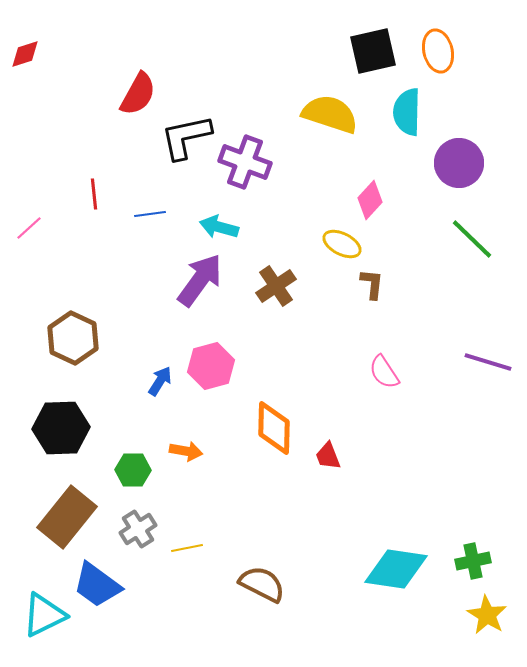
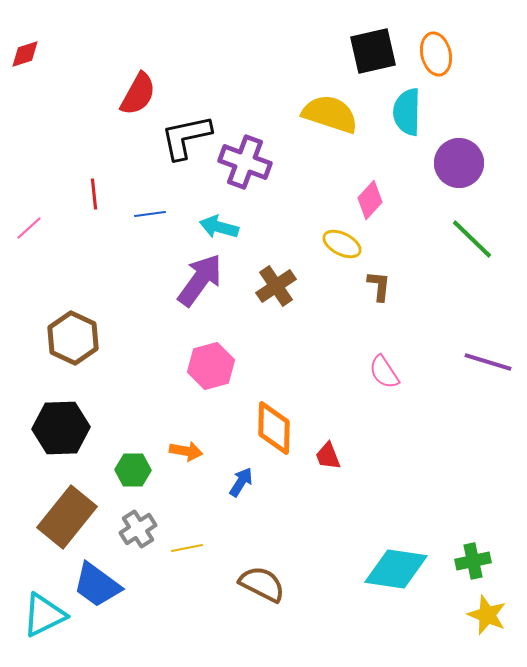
orange ellipse: moved 2 px left, 3 px down
brown L-shape: moved 7 px right, 2 px down
blue arrow: moved 81 px right, 101 px down
yellow star: rotated 9 degrees counterclockwise
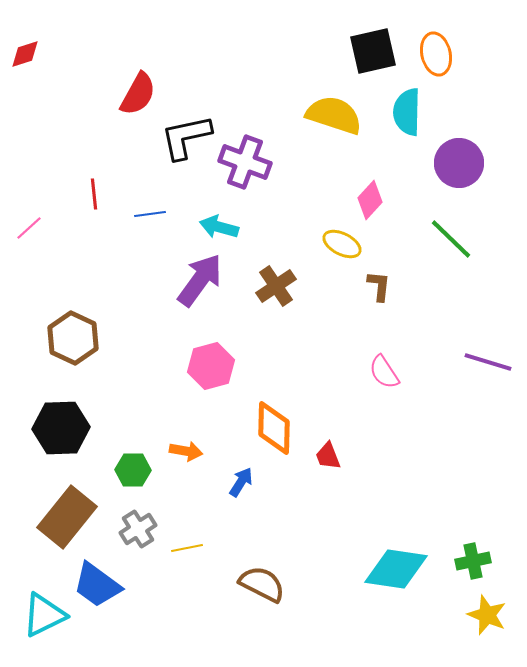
yellow semicircle: moved 4 px right, 1 px down
green line: moved 21 px left
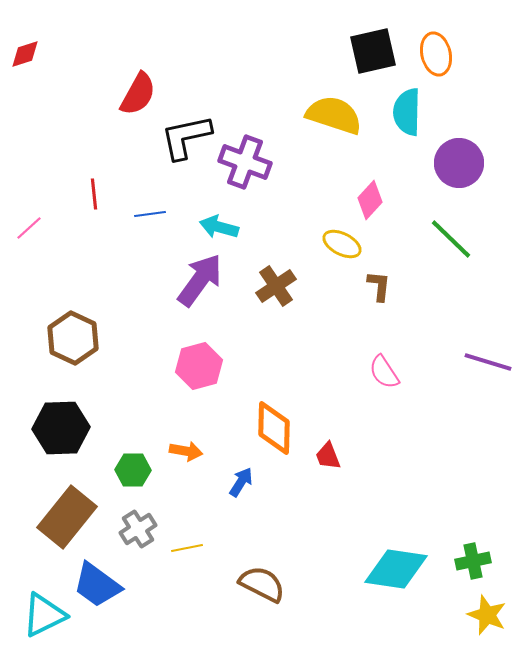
pink hexagon: moved 12 px left
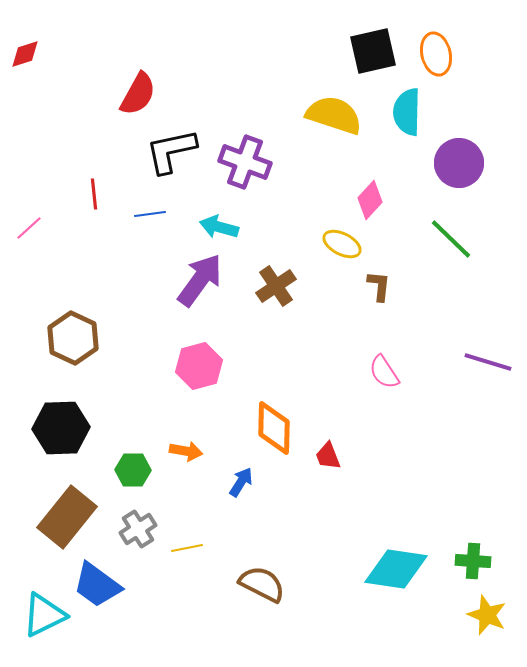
black L-shape: moved 15 px left, 14 px down
green cross: rotated 16 degrees clockwise
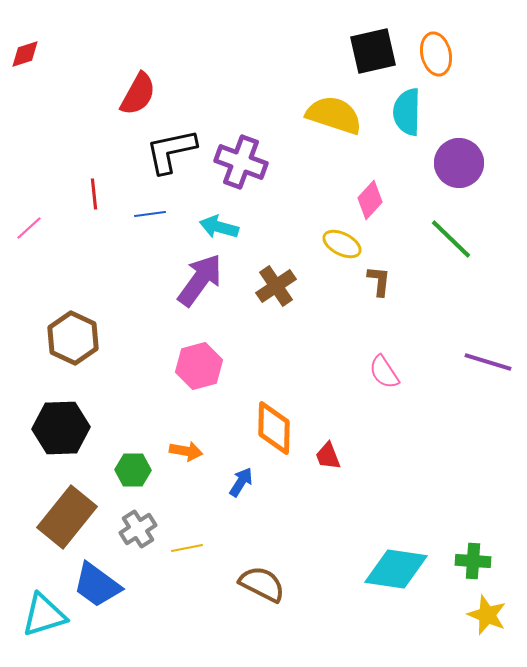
purple cross: moved 4 px left
brown L-shape: moved 5 px up
cyan triangle: rotated 9 degrees clockwise
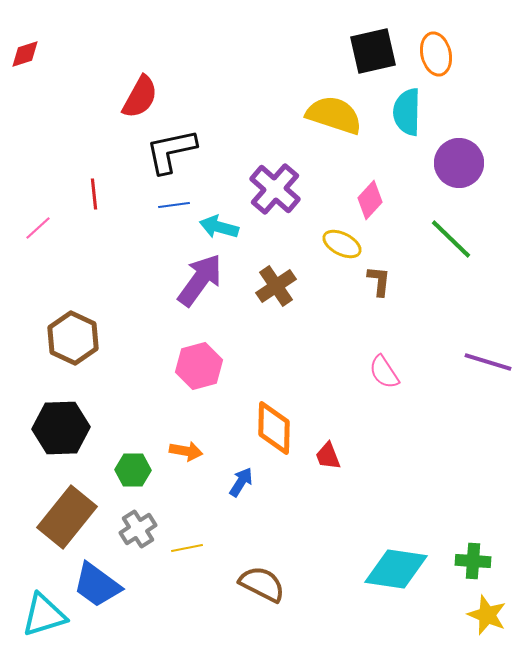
red semicircle: moved 2 px right, 3 px down
purple cross: moved 34 px right, 27 px down; rotated 21 degrees clockwise
blue line: moved 24 px right, 9 px up
pink line: moved 9 px right
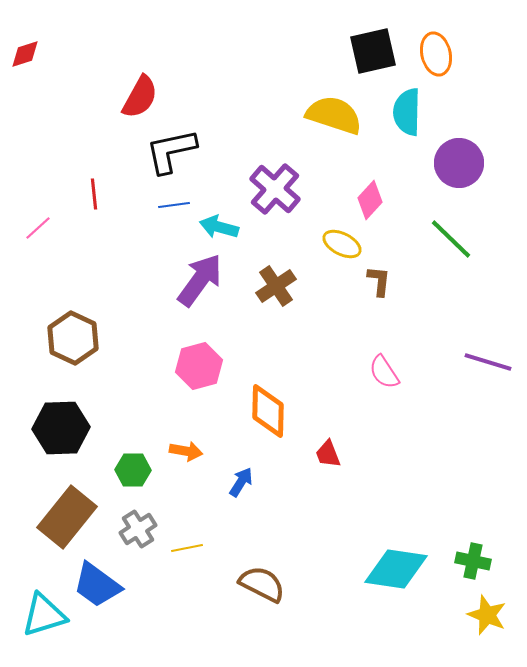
orange diamond: moved 6 px left, 17 px up
red trapezoid: moved 2 px up
green cross: rotated 8 degrees clockwise
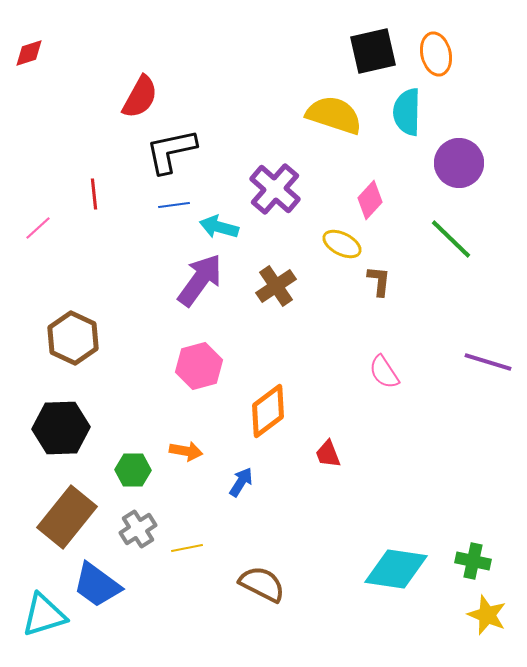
red diamond: moved 4 px right, 1 px up
orange diamond: rotated 52 degrees clockwise
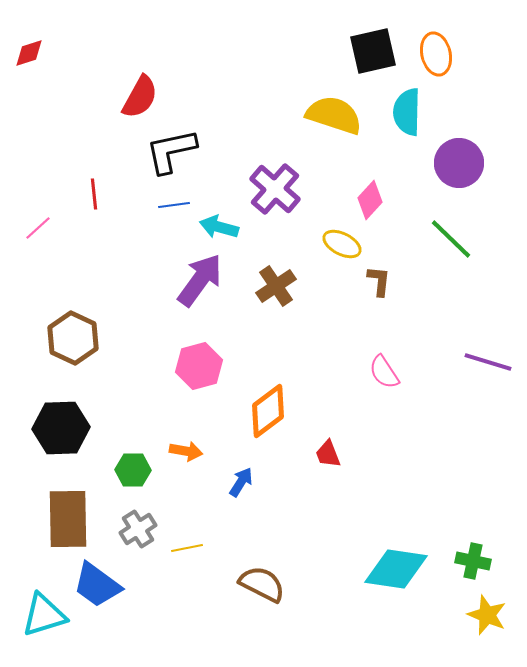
brown rectangle: moved 1 px right, 2 px down; rotated 40 degrees counterclockwise
